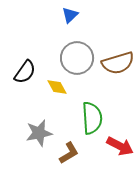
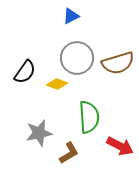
blue triangle: moved 1 px right, 1 px down; rotated 18 degrees clockwise
yellow diamond: moved 3 px up; rotated 40 degrees counterclockwise
green semicircle: moved 3 px left, 1 px up
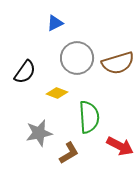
blue triangle: moved 16 px left, 7 px down
yellow diamond: moved 9 px down
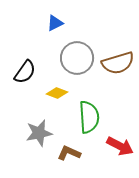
brown L-shape: rotated 125 degrees counterclockwise
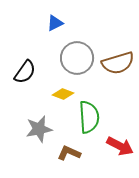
yellow diamond: moved 6 px right, 1 px down
gray star: moved 4 px up
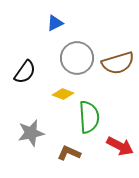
gray star: moved 8 px left, 4 px down
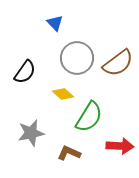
blue triangle: rotated 48 degrees counterclockwise
brown semicircle: rotated 20 degrees counterclockwise
yellow diamond: rotated 20 degrees clockwise
green semicircle: rotated 36 degrees clockwise
red arrow: rotated 24 degrees counterclockwise
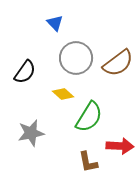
gray circle: moved 1 px left
brown L-shape: moved 19 px right, 9 px down; rotated 125 degrees counterclockwise
